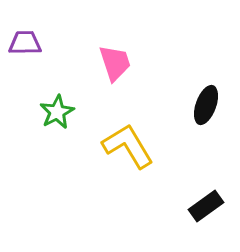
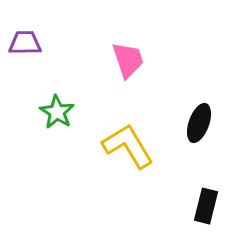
pink trapezoid: moved 13 px right, 3 px up
black ellipse: moved 7 px left, 18 px down
green star: rotated 12 degrees counterclockwise
black rectangle: rotated 40 degrees counterclockwise
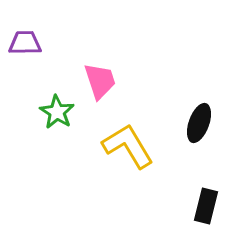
pink trapezoid: moved 28 px left, 21 px down
